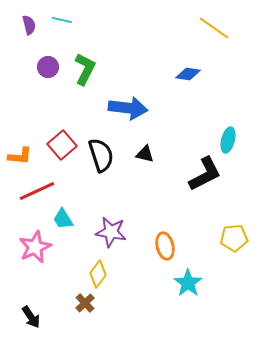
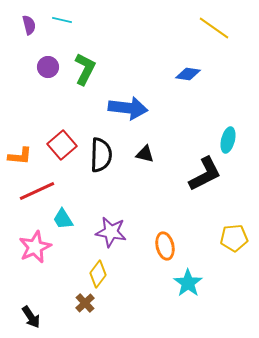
black semicircle: rotated 20 degrees clockwise
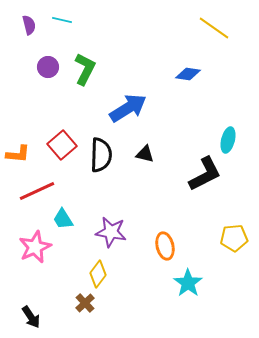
blue arrow: rotated 39 degrees counterclockwise
orange L-shape: moved 2 px left, 2 px up
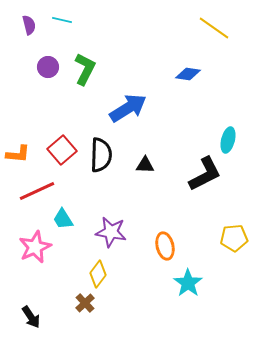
red square: moved 5 px down
black triangle: moved 11 px down; rotated 12 degrees counterclockwise
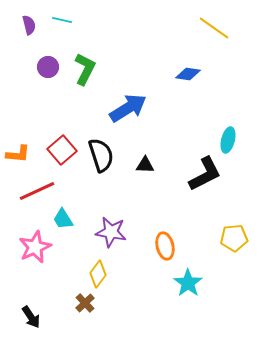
black semicircle: rotated 20 degrees counterclockwise
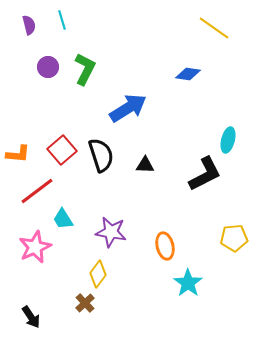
cyan line: rotated 60 degrees clockwise
red line: rotated 12 degrees counterclockwise
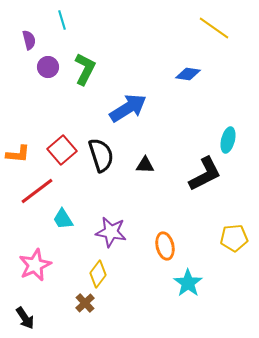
purple semicircle: moved 15 px down
pink star: moved 18 px down
black arrow: moved 6 px left, 1 px down
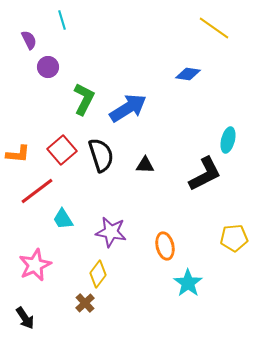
purple semicircle: rotated 12 degrees counterclockwise
green L-shape: moved 1 px left, 30 px down
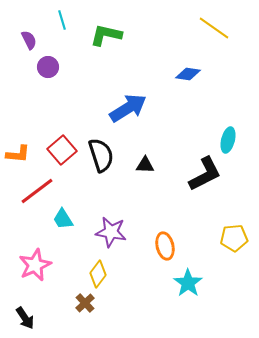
green L-shape: moved 22 px right, 64 px up; rotated 104 degrees counterclockwise
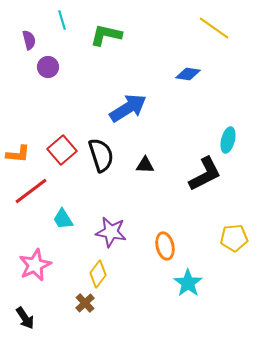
purple semicircle: rotated 12 degrees clockwise
red line: moved 6 px left
